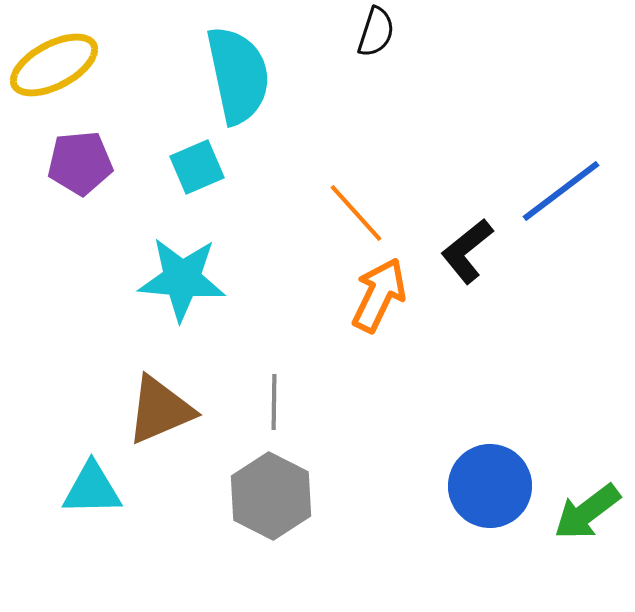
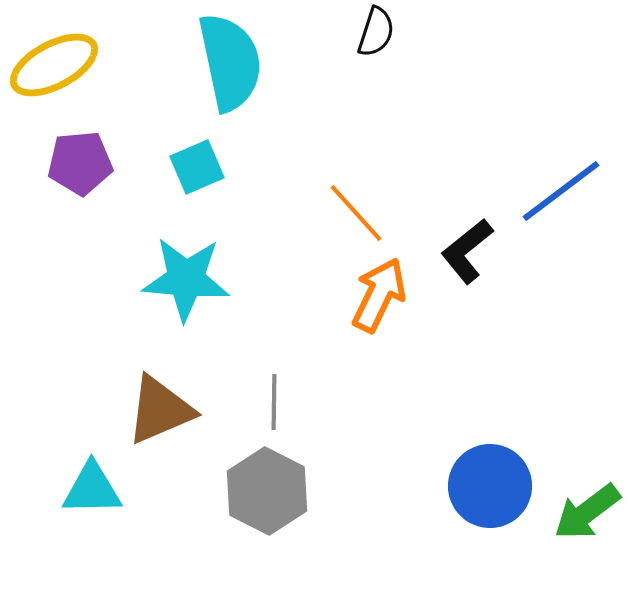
cyan semicircle: moved 8 px left, 13 px up
cyan star: moved 4 px right
gray hexagon: moved 4 px left, 5 px up
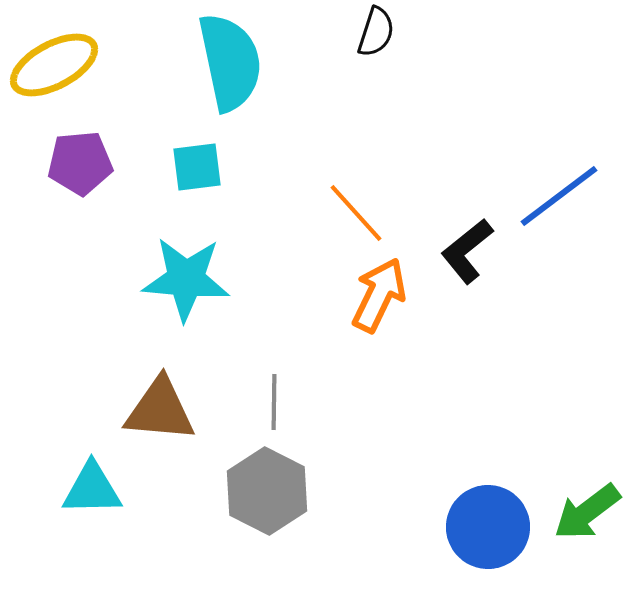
cyan square: rotated 16 degrees clockwise
blue line: moved 2 px left, 5 px down
brown triangle: rotated 28 degrees clockwise
blue circle: moved 2 px left, 41 px down
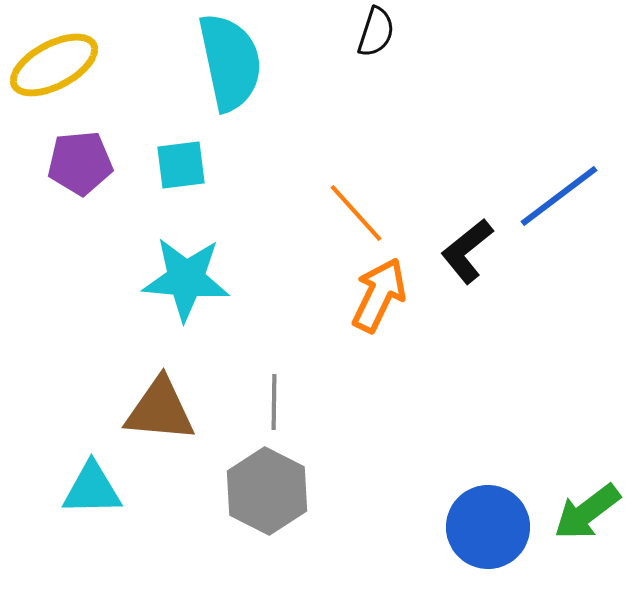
cyan square: moved 16 px left, 2 px up
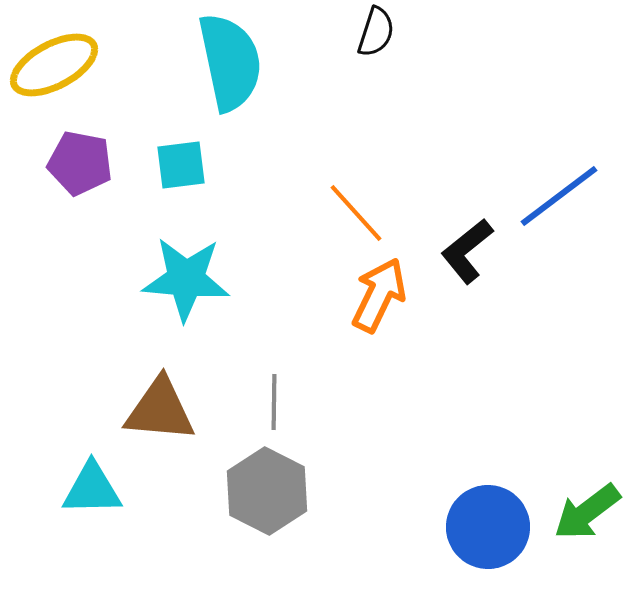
purple pentagon: rotated 16 degrees clockwise
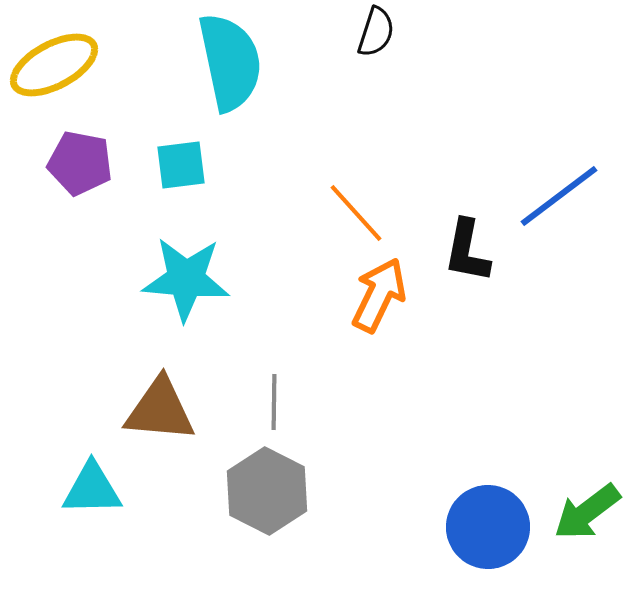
black L-shape: rotated 40 degrees counterclockwise
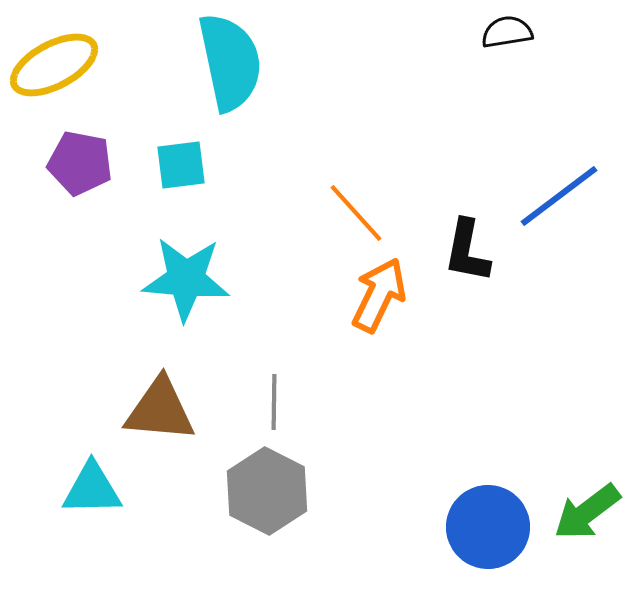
black semicircle: moved 131 px right; rotated 117 degrees counterclockwise
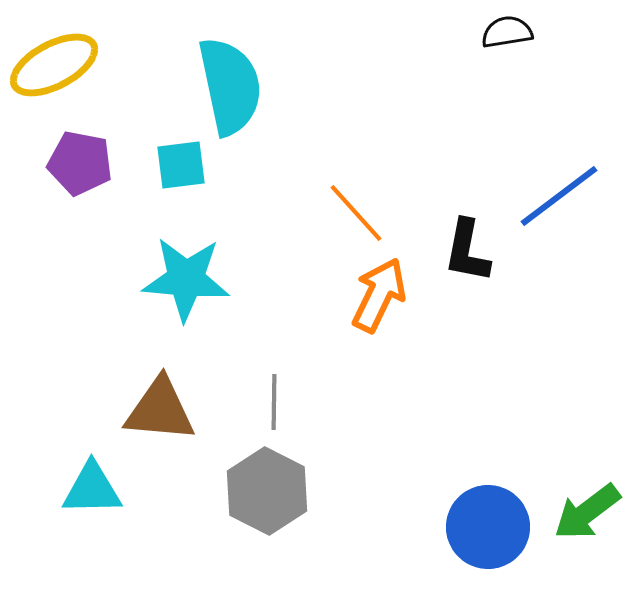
cyan semicircle: moved 24 px down
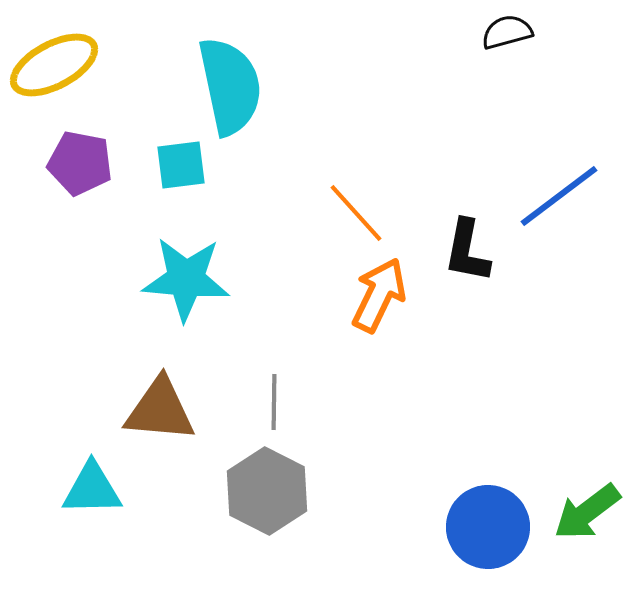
black semicircle: rotated 6 degrees counterclockwise
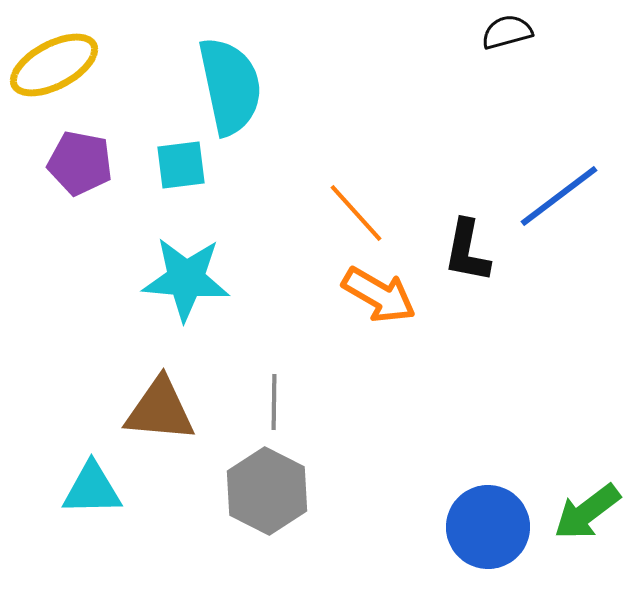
orange arrow: rotated 94 degrees clockwise
